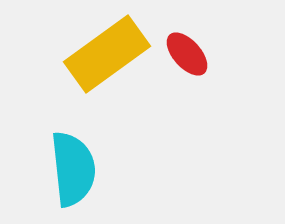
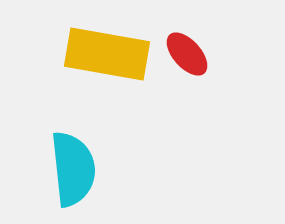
yellow rectangle: rotated 46 degrees clockwise
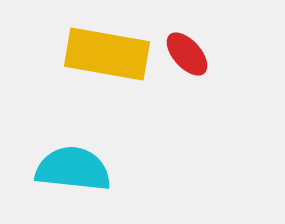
cyan semicircle: rotated 78 degrees counterclockwise
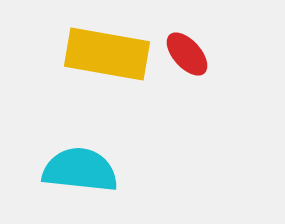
cyan semicircle: moved 7 px right, 1 px down
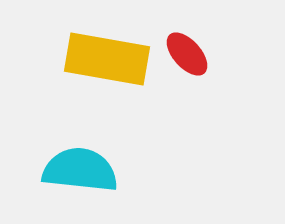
yellow rectangle: moved 5 px down
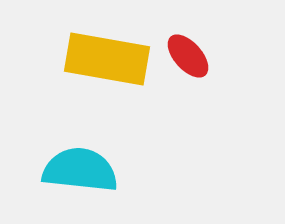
red ellipse: moved 1 px right, 2 px down
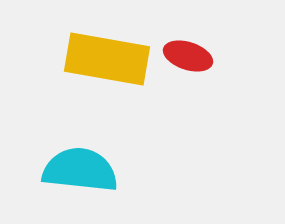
red ellipse: rotated 30 degrees counterclockwise
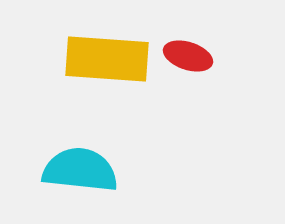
yellow rectangle: rotated 6 degrees counterclockwise
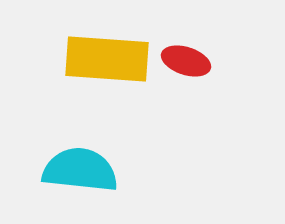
red ellipse: moved 2 px left, 5 px down
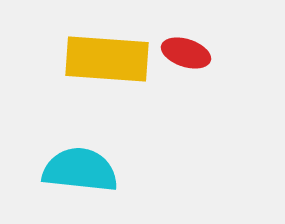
red ellipse: moved 8 px up
